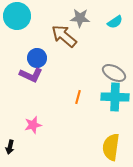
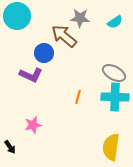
blue circle: moved 7 px right, 5 px up
black arrow: rotated 48 degrees counterclockwise
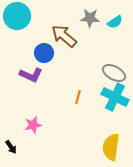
gray star: moved 10 px right
cyan cross: rotated 24 degrees clockwise
black arrow: moved 1 px right
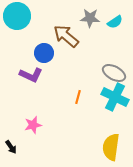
brown arrow: moved 2 px right
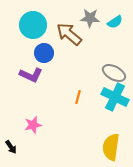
cyan circle: moved 16 px right, 9 px down
brown arrow: moved 3 px right, 2 px up
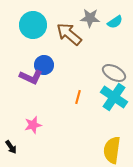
blue circle: moved 12 px down
purple L-shape: moved 2 px down
cyan cross: moved 1 px left; rotated 8 degrees clockwise
yellow semicircle: moved 1 px right, 3 px down
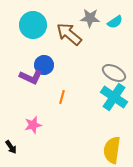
orange line: moved 16 px left
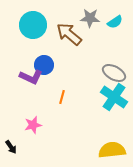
yellow semicircle: rotated 76 degrees clockwise
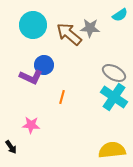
gray star: moved 10 px down
cyan semicircle: moved 5 px right, 7 px up
pink star: moved 2 px left; rotated 18 degrees clockwise
